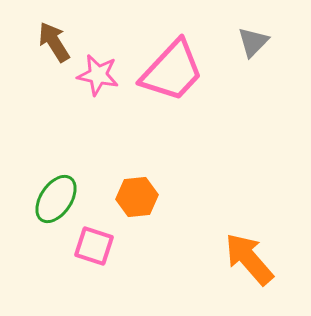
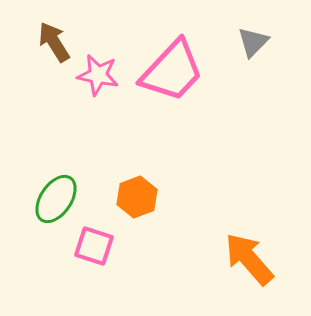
orange hexagon: rotated 15 degrees counterclockwise
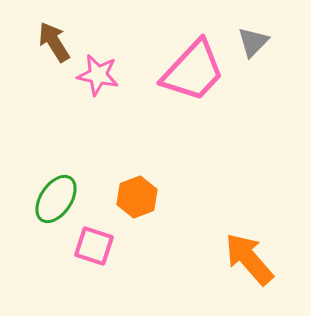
pink trapezoid: moved 21 px right
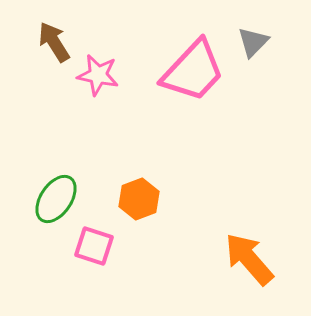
orange hexagon: moved 2 px right, 2 px down
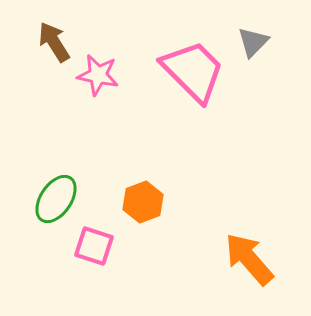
pink trapezoid: rotated 88 degrees counterclockwise
orange hexagon: moved 4 px right, 3 px down
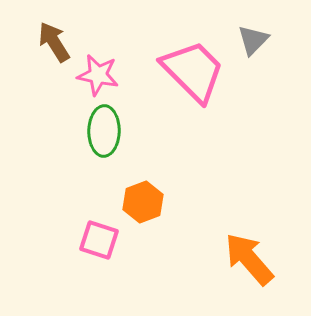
gray triangle: moved 2 px up
green ellipse: moved 48 px right, 68 px up; rotated 33 degrees counterclockwise
pink square: moved 5 px right, 6 px up
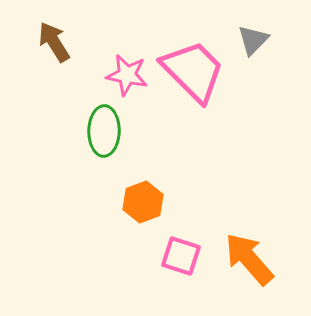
pink star: moved 29 px right
pink square: moved 82 px right, 16 px down
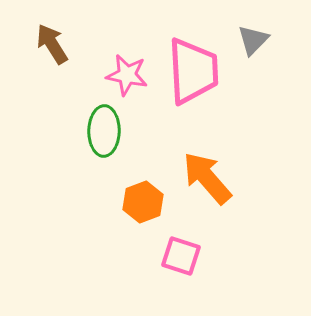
brown arrow: moved 2 px left, 2 px down
pink trapezoid: rotated 42 degrees clockwise
orange arrow: moved 42 px left, 81 px up
